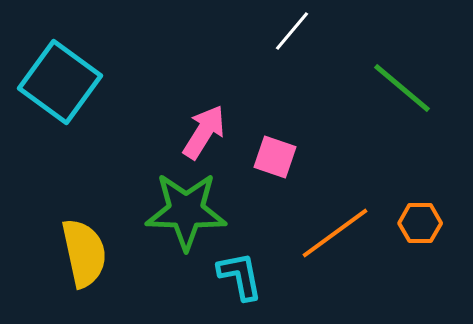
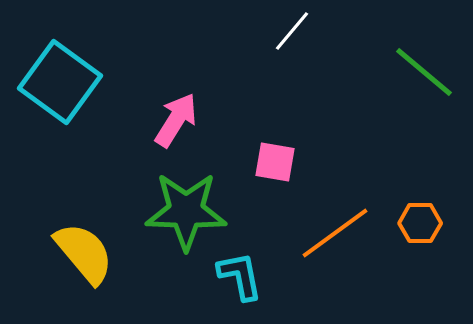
green line: moved 22 px right, 16 px up
pink arrow: moved 28 px left, 12 px up
pink square: moved 5 px down; rotated 9 degrees counterclockwise
yellow semicircle: rotated 28 degrees counterclockwise
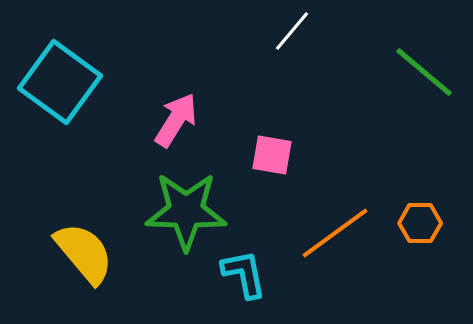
pink square: moved 3 px left, 7 px up
cyan L-shape: moved 4 px right, 2 px up
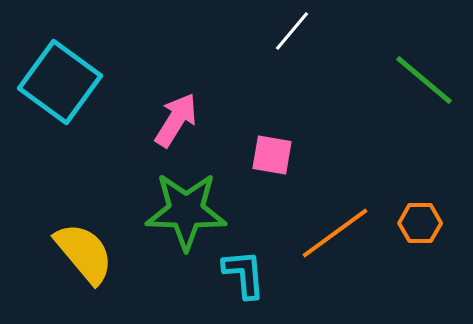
green line: moved 8 px down
cyan L-shape: rotated 6 degrees clockwise
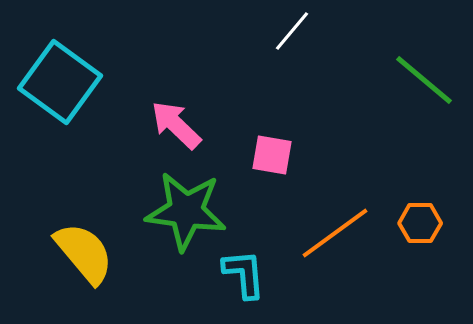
pink arrow: moved 5 px down; rotated 78 degrees counterclockwise
green star: rotated 6 degrees clockwise
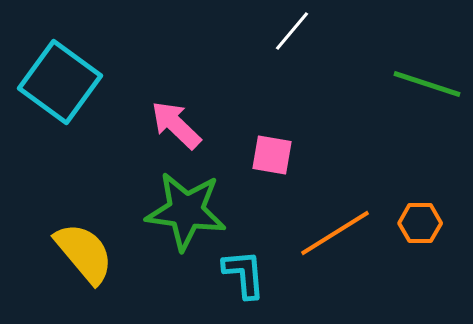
green line: moved 3 px right, 4 px down; rotated 22 degrees counterclockwise
orange line: rotated 4 degrees clockwise
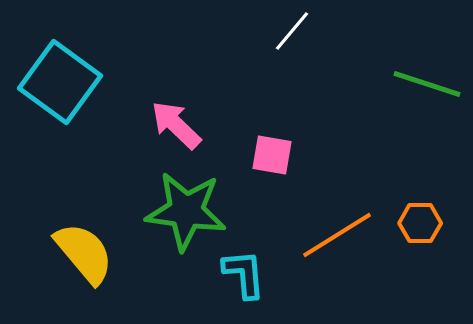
orange line: moved 2 px right, 2 px down
